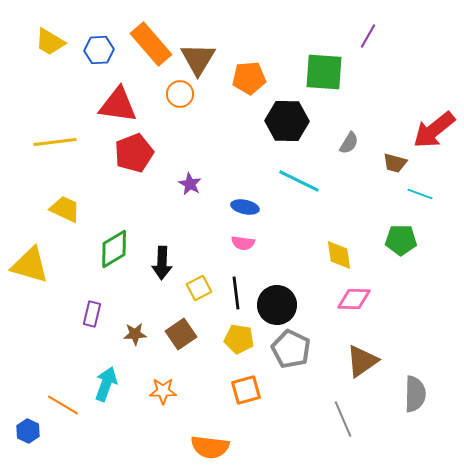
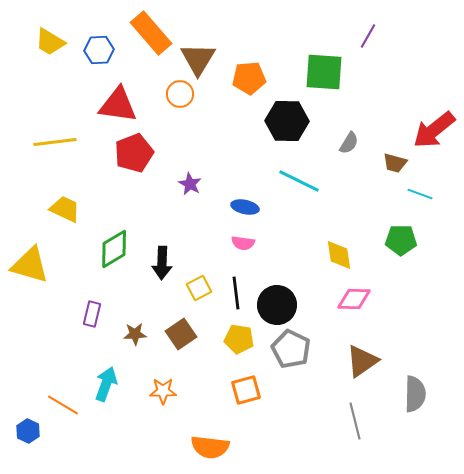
orange rectangle at (151, 44): moved 11 px up
gray line at (343, 419): moved 12 px right, 2 px down; rotated 9 degrees clockwise
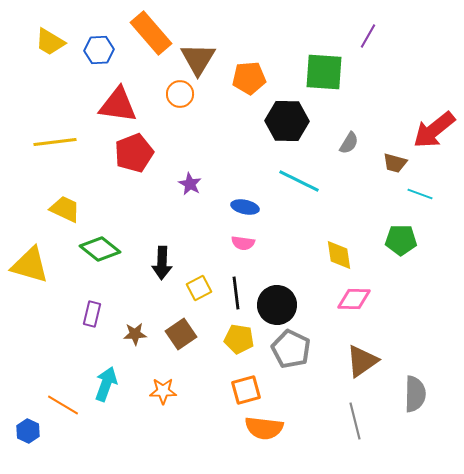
green diamond at (114, 249): moved 14 px left; rotated 69 degrees clockwise
orange semicircle at (210, 447): moved 54 px right, 19 px up
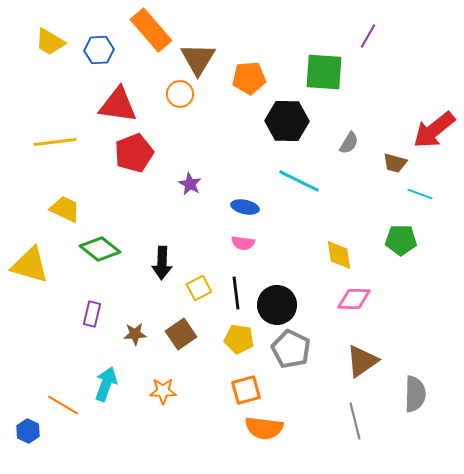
orange rectangle at (151, 33): moved 3 px up
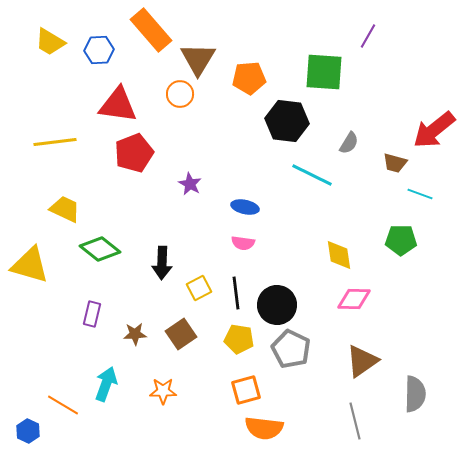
black hexagon at (287, 121): rotated 6 degrees clockwise
cyan line at (299, 181): moved 13 px right, 6 px up
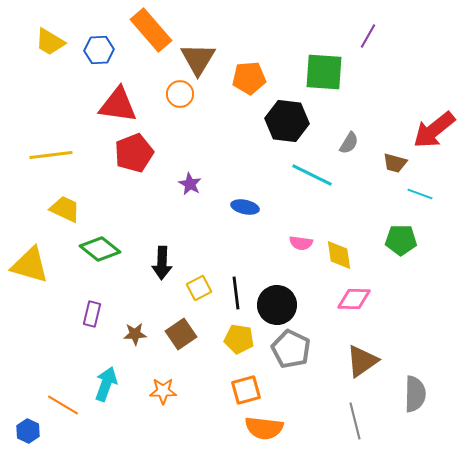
yellow line at (55, 142): moved 4 px left, 13 px down
pink semicircle at (243, 243): moved 58 px right
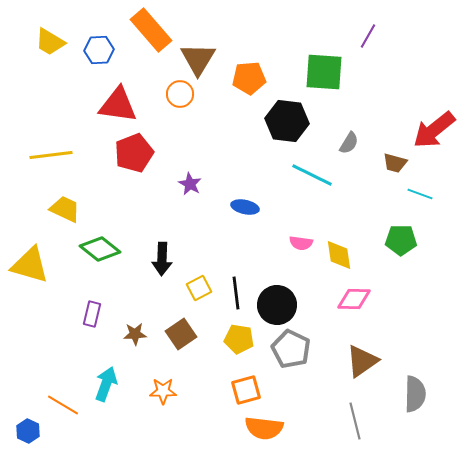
black arrow at (162, 263): moved 4 px up
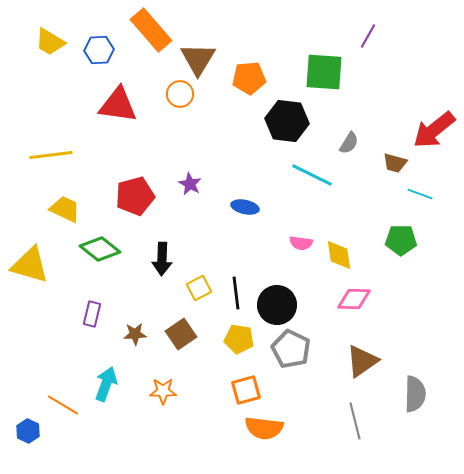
red pentagon at (134, 153): moved 1 px right, 43 px down; rotated 6 degrees clockwise
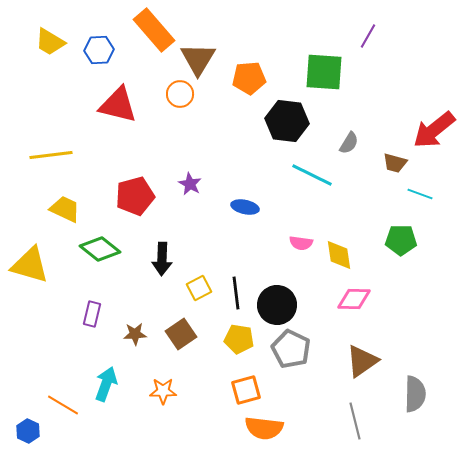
orange rectangle at (151, 30): moved 3 px right
red triangle at (118, 105): rotated 6 degrees clockwise
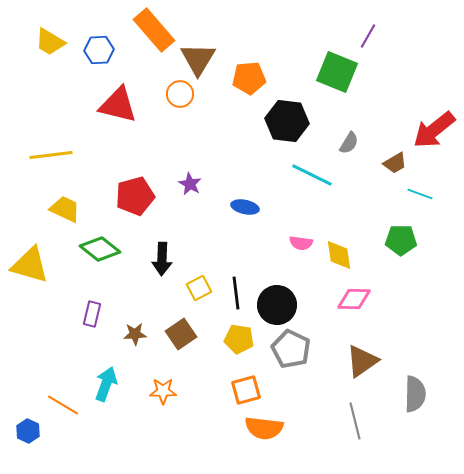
green square at (324, 72): moved 13 px right; rotated 18 degrees clockwise
brown trapezoid at (395, 163): rotated 45 degrees counterclockwise
